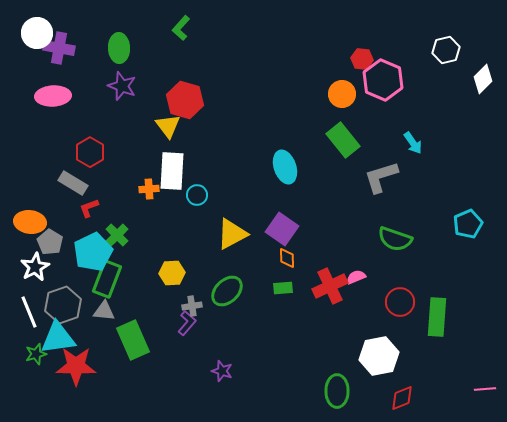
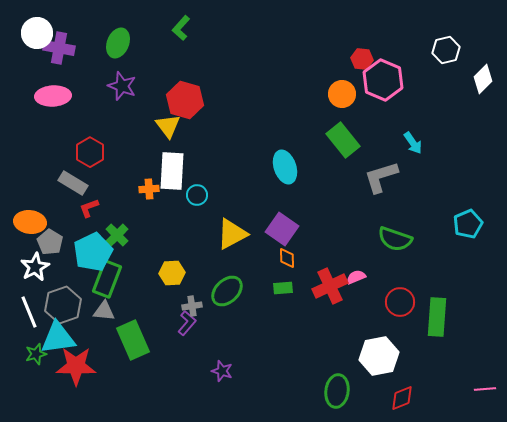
green ellipse at (119, 48): moved 1 px left, 5 px up; rotated 24 degrees clockwise
green ellipse at (337, 391): rotated 8 degrees clockwise
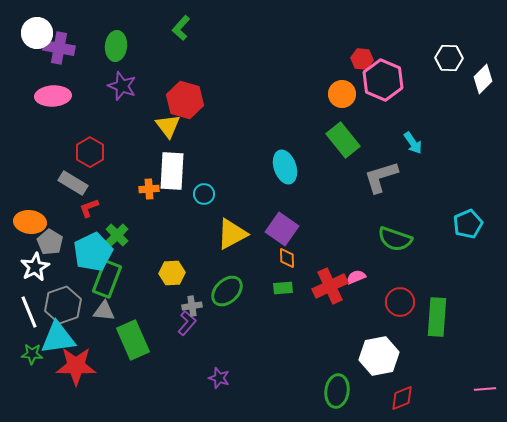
green ellipse at (118, 43): moved 2 px left, 3 px down; rotated 16 degrees counterclockwise
white hexagon at (446, 50): moved 3 px right, 8 px down; rotated 16 degrees clockwise
cyan circle at (197, 195): moved 7 px right, 1 px up
green star at (36, 354): moved 4 px left; rotated 20 degrees clockwise
purple star at (222, 371): moved 3 px left, 7 px down
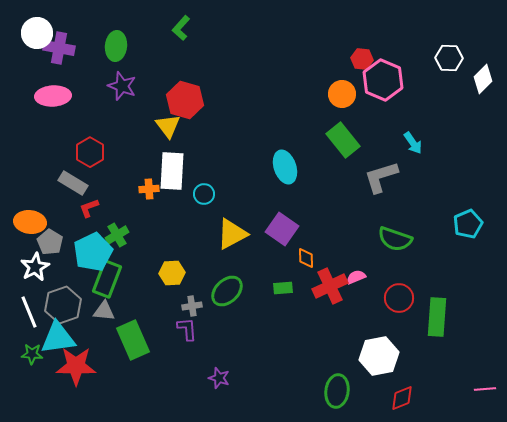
green cross at (117, 235): rotated 15 degrees clockwise
orange diamond at (287, 258): moved 19 px right
red circle at (400, 302): moved 1 px left, 4 px up
purple L-shape at (187, 323): moved 6 px down; rotated 45 degrees counterclockwise
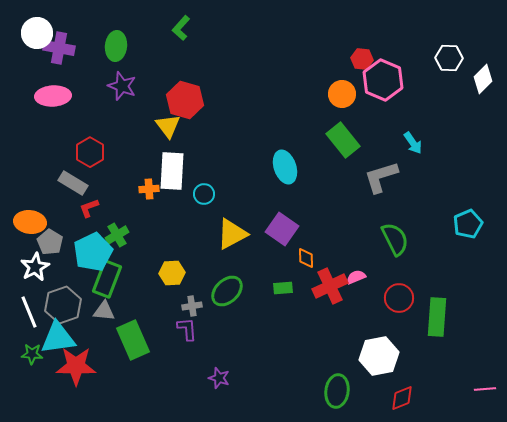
green semicircle at (395, 239): rotated 136 degrees counterclockwise
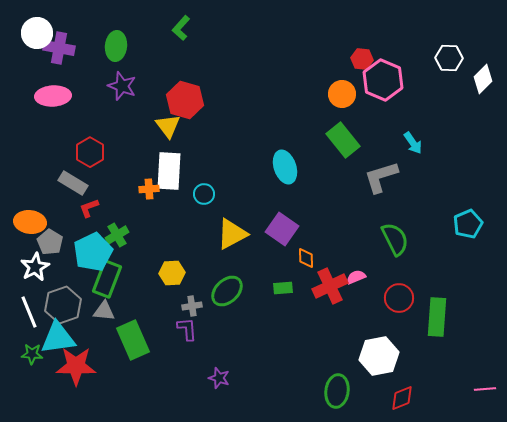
white rectangle at (172, 171): moved 3 px left
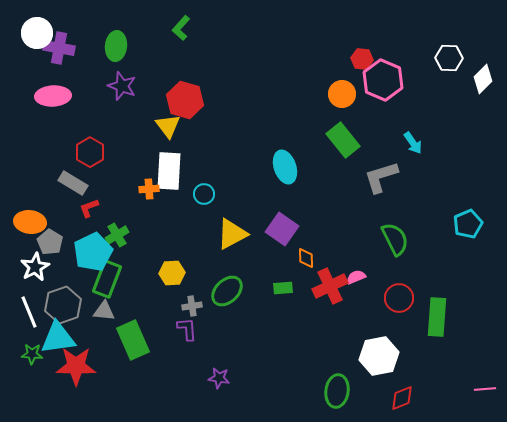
purple star at (219, 378): rotated 10 degrees counterclockwise
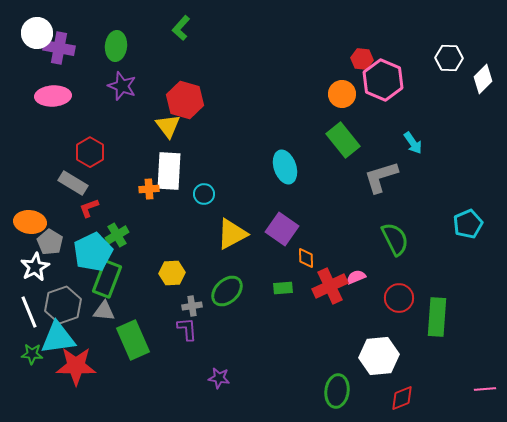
white hexagon at (379, 356): rotated 6 degrees clockwise
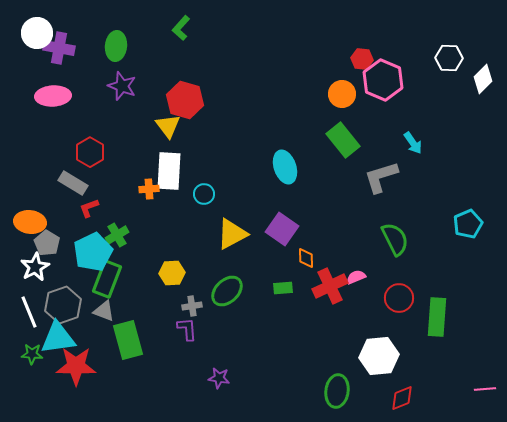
gray pentagon at (50, 242): moved 3 px left, 1 px down
gray triangle at (104, 311): rotated 15 degrees clockwise
green rectangle at (133, 340): moved 5 px left; rotated 9 degrees clockwise
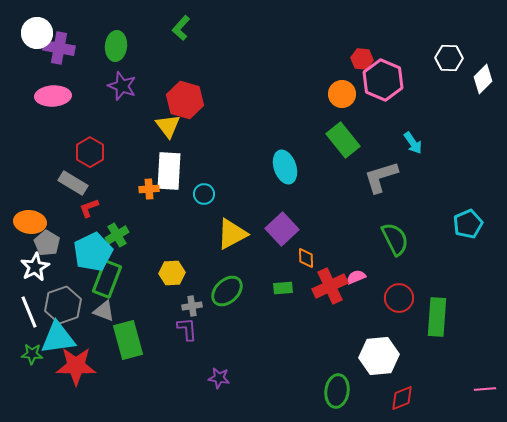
purple square at (282, 229): rotated 12 degrees clockwise
